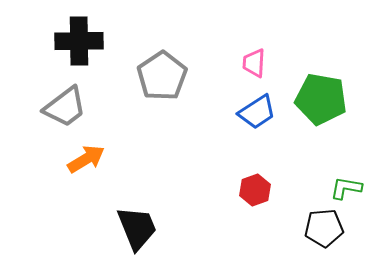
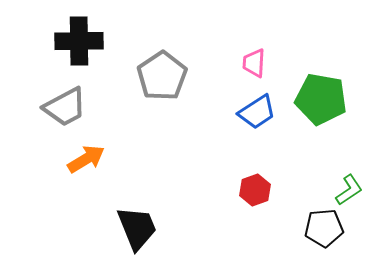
gray trapezoid: rotated 9 degrees clockwise
green L-shape: moved 3 px right, 2 px down; rotated 136 degrees clockwise
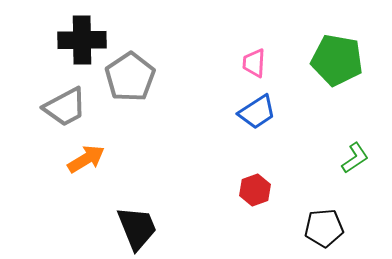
black cross: moved 3 px right, 1 px up
gray pentagon: moved 32 px left, 1 px down
green pentagon: moved 16 px right, 39 px up
green L-shape: moved 6 px right, 32 px up
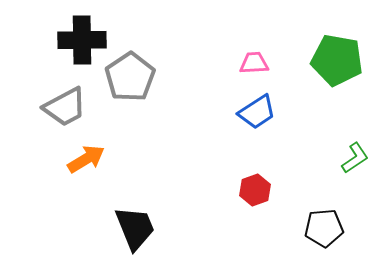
pink trapezoid: rotated 84 degrees clockwise
black trapezoid: moved 2 px left
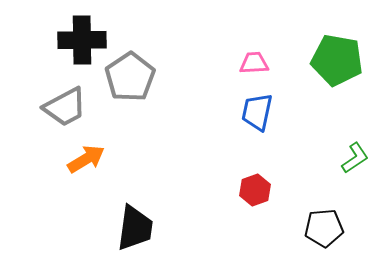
blue trapezoid: rotated 135 degrees clockwise
black trapezoid: rotated 30 degrees clockwise
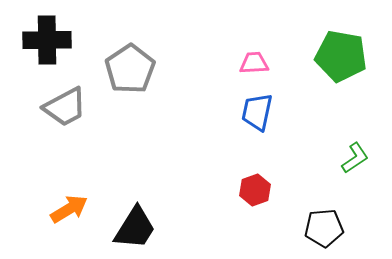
black cross: moved 35 px left
green pentagon: moved 4 px right, 4 px up
gray pentagon: moved 8 px up
orange arrow: moved 17 px left, 50 px down
black trapezoid: rotated 24 degrees clockwise
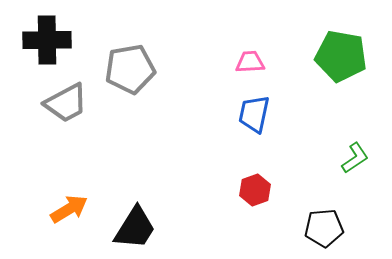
pink trapezoid: moved 4 px left, 1 px up
gray pentagon: rotated 24 degrees clockwise
gray trapezoid: moved 1 px right, 4 px up
blue trapezoid: moved 3 px left, 2 px down
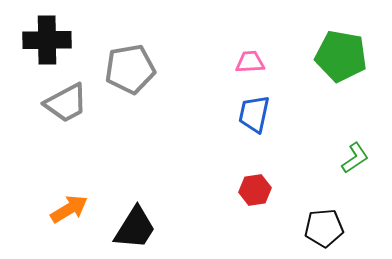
red hexagon: rotated 12 degrees clockwise
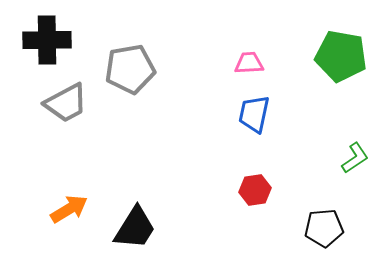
pink trapezoid: moved 1 px left, 1 px down
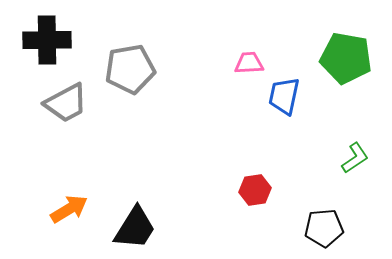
green pentagon: moved 5 px right, 2 px down
blue trapezoid: moved 30 px right, 18 px up
